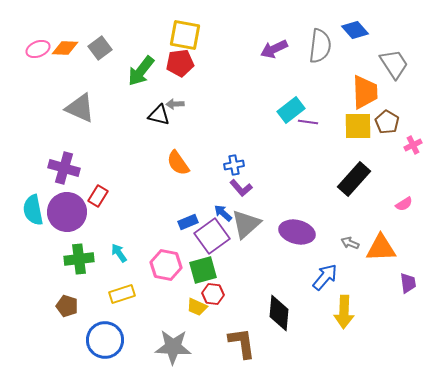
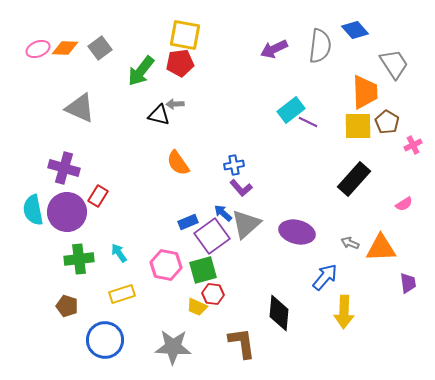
purple line at (308, 122): rotated 18 degrees clockwise
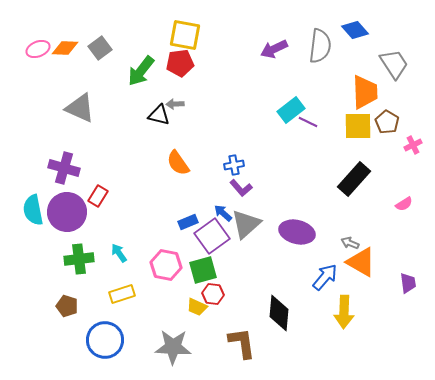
orange triangle at (381, 248): moved 20 px left, 14 px down; rotated 32 degrees clockwise
